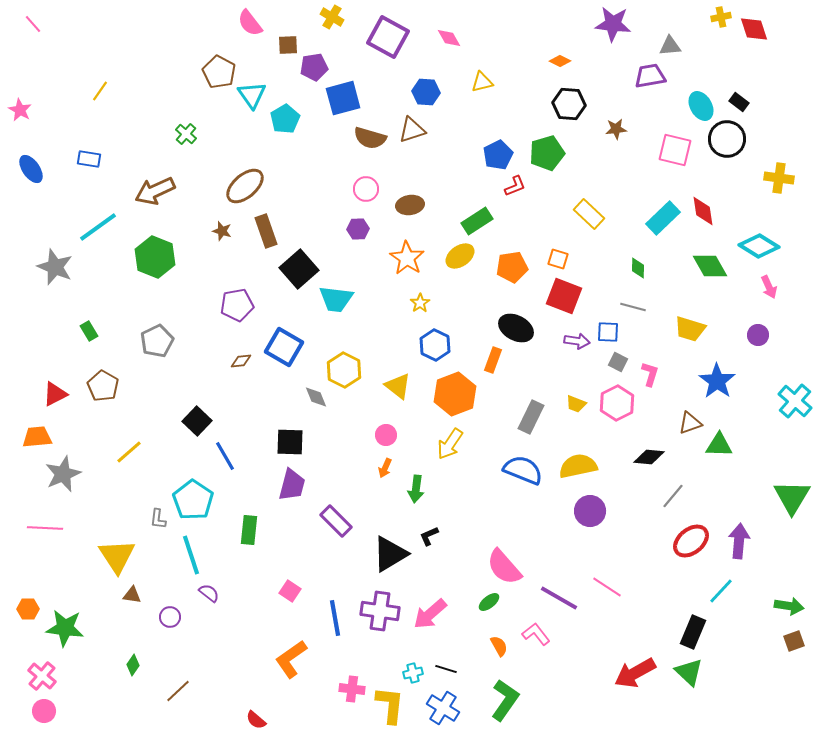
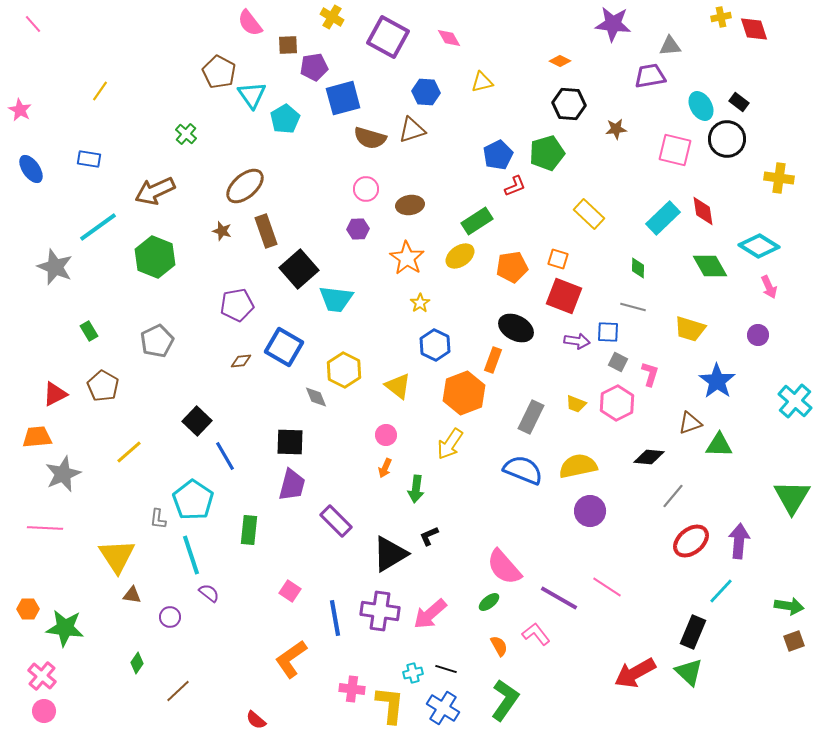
orange hexagon at (455, 394): moved 9 px right, 1 px up
green diamond at (133, 665): moved 4 px right, 2 px up
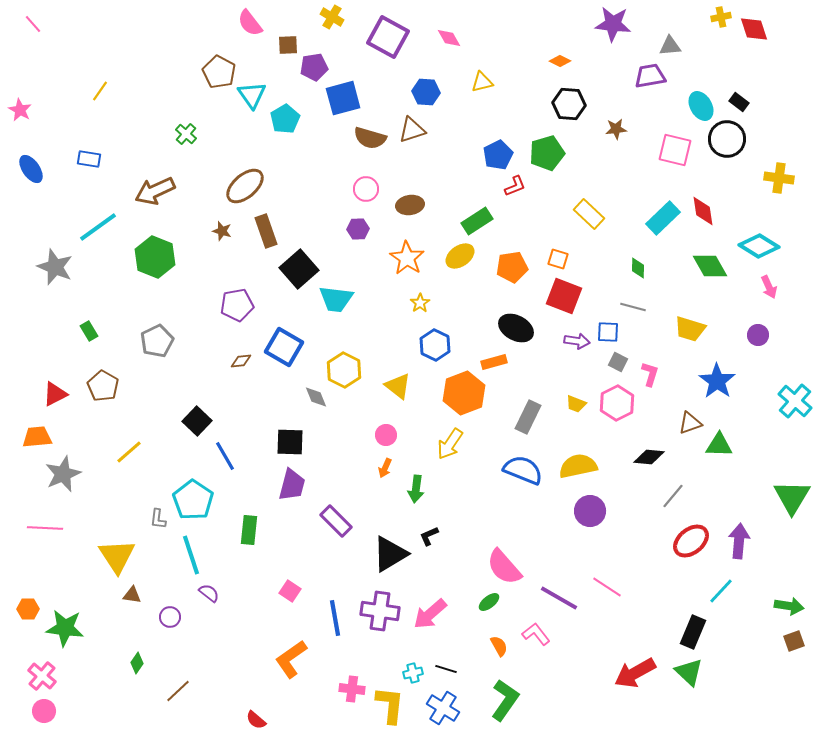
orange rectangle at (493, 360): moved 1 px right, 2 px down; rotated 55 degrees clockwise
gray rectangle at (531, 417): moved 3 px left
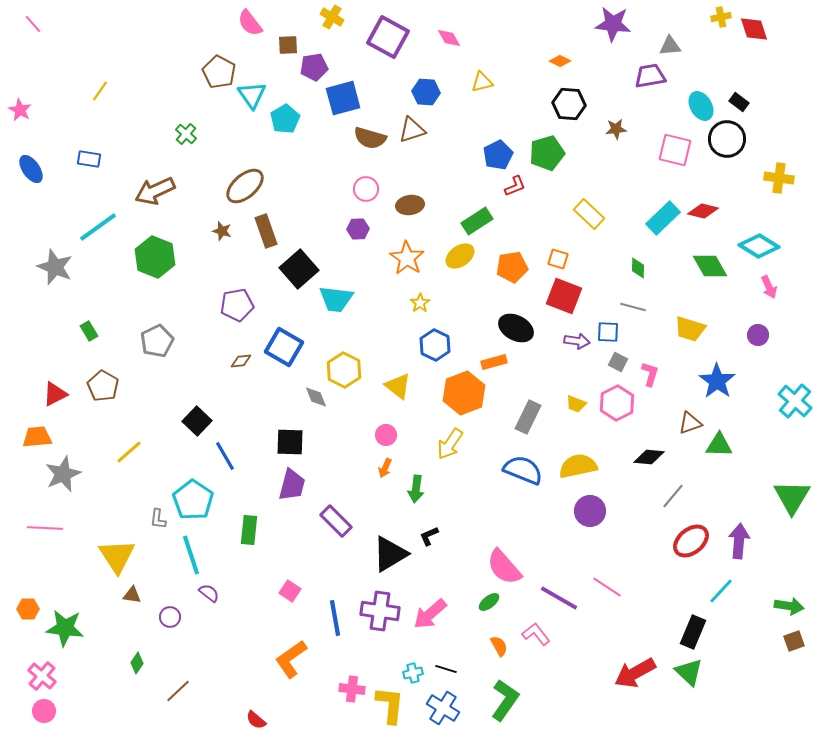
red diamond at (703, 211): rotated 68 degrees counterclockwise
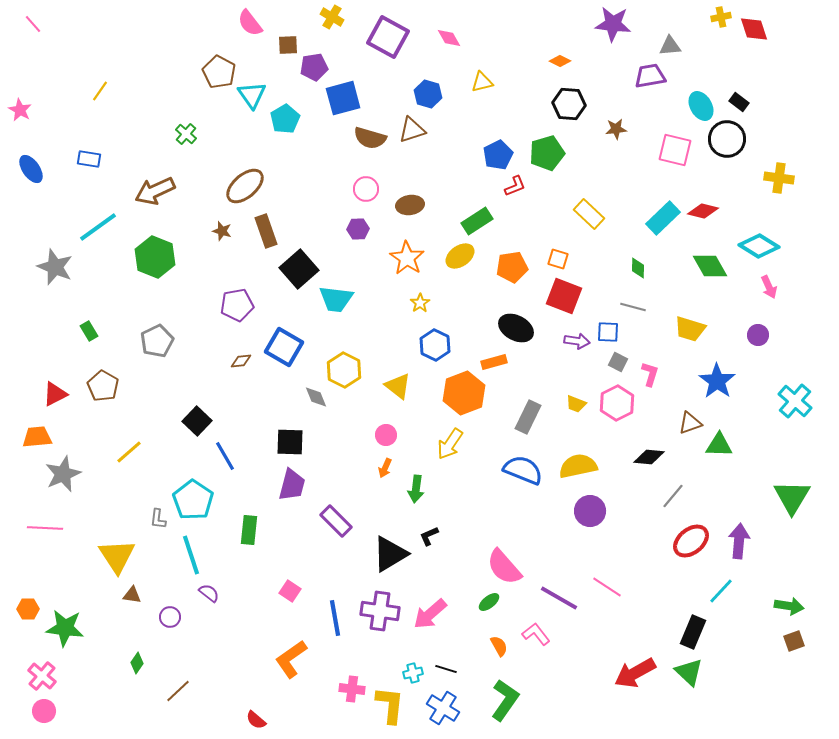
blue hexagon at (426, 92): moved 2 px right, 2 px down; rotated 12 degrees clockwise
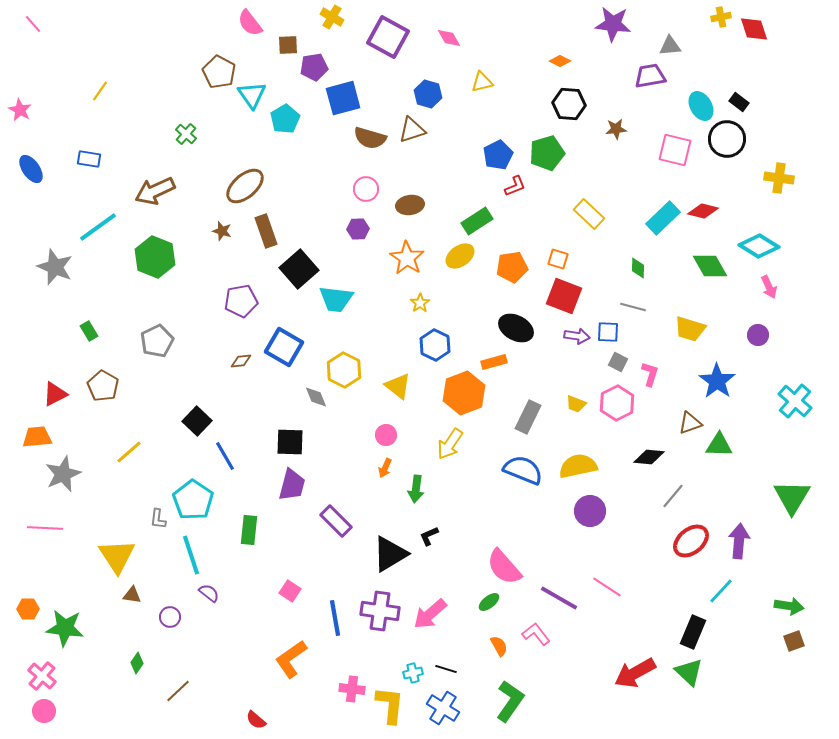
purple pentagon at (237, 305): moved 4 px right, 4 px up
purple arrow at (577, 341): moved 5 px up
green L-shape at (505, 700): moved 5 px right, 1 px down
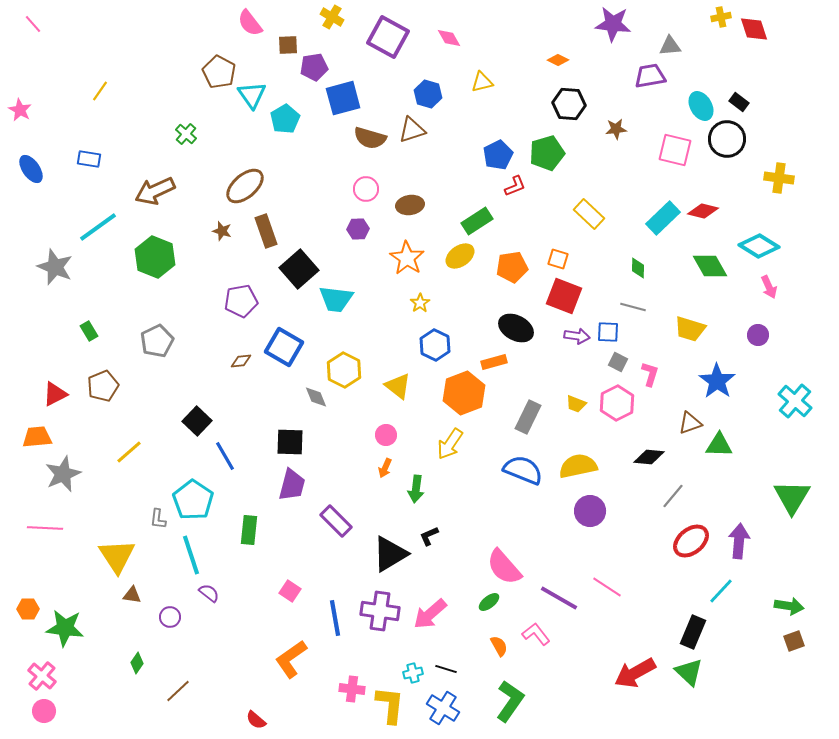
orange diamond at (560, 61): moved 2 px left, 1 px up
brown pentagon at (103, 386): rotated 20 degrees clockwise
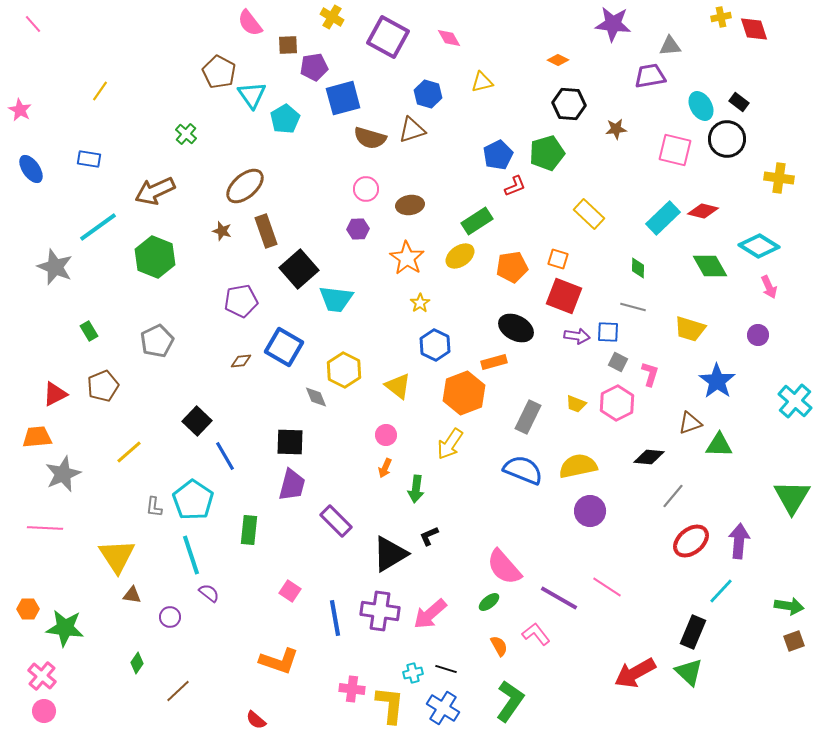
gray L-shape at (158, 519): moved 4 px left, 12 px up
orange L-shape at (291, 659): moved 12 px left, 2 px down; rotated 126 degrees counterclockwise
